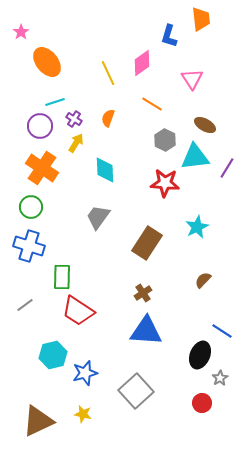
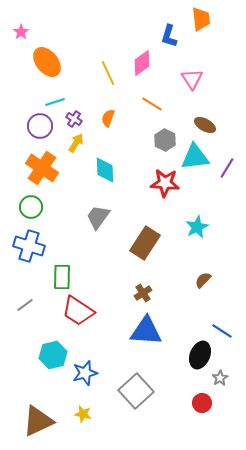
brown rectangle: moved 2 px left
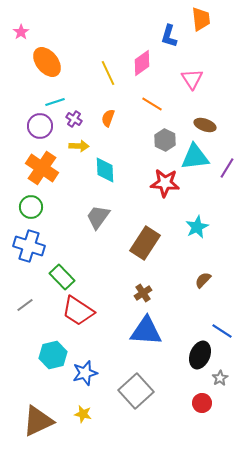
brown ellipse: rotated 10 degrees counterclockwise
yellow arrow: moved 3 px right, 3 px down; rotated 60 degrees clockwise
green rectangle: rotated 45 degrees counterclockwise
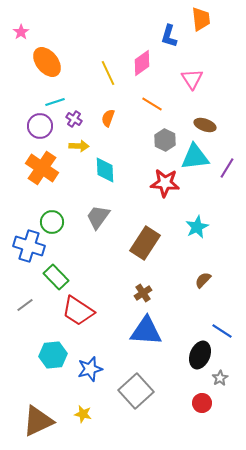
green circle: moved 21 px right, 15 px down
green rectangle: moved 6 px left
cyan hexagon: rotated 8 degrees clockwise
blue star: moved 5 px right, 4 px up
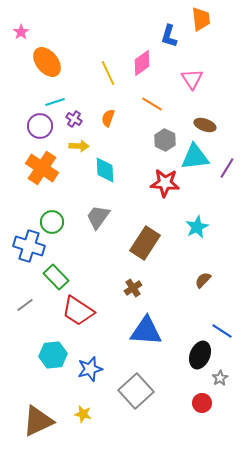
brown cross: moved 10 px left, 5 px up
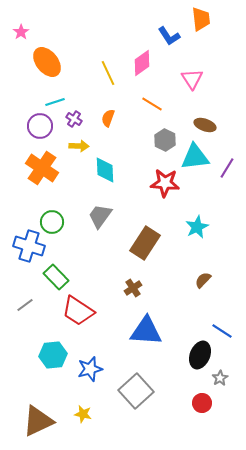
blue L-shape: rotated 50 degrees counterclockwise
gray trapezoid: moved 2 px right, 1 px up
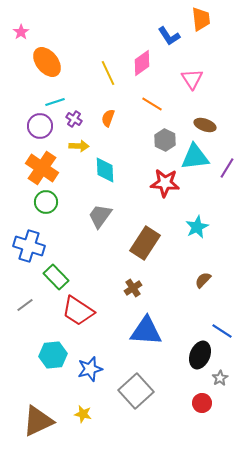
green circle: moved 6 px left, 20 px up
